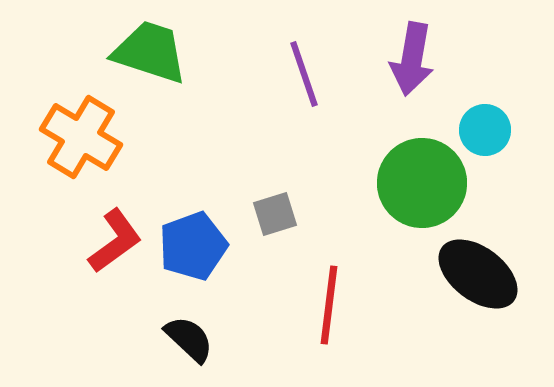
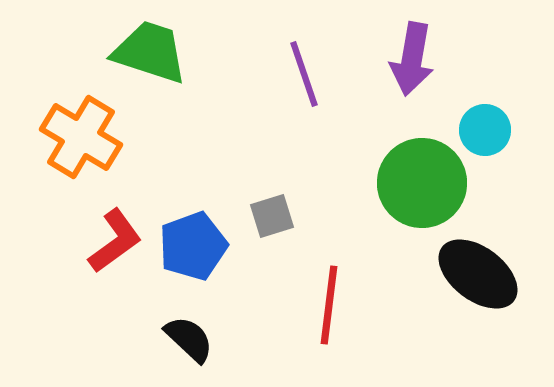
gray square: moved 3 px left, 2 px down
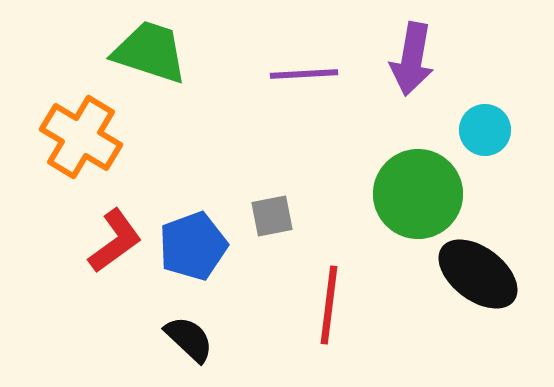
purple line: rotated 74 degrees counterclockwise
green circle: moved 4 px left, 11 px down
gray square: rotated 6 degrees clockwise
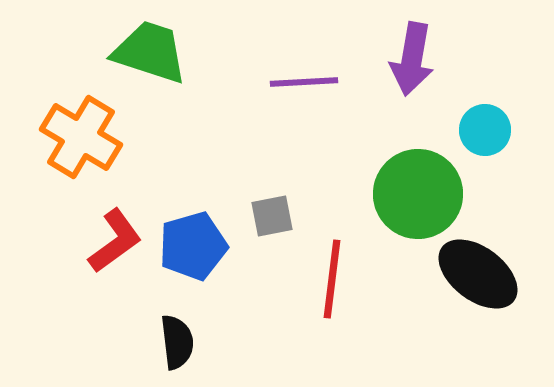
purple line: moved 8 px down
blue pentagon: rotated 4 degrees clockwise
red line: moved 3 px right, 26 px up
black semicircle: moved 12 px left, 3 px down; rotated 40 degrees clockwise
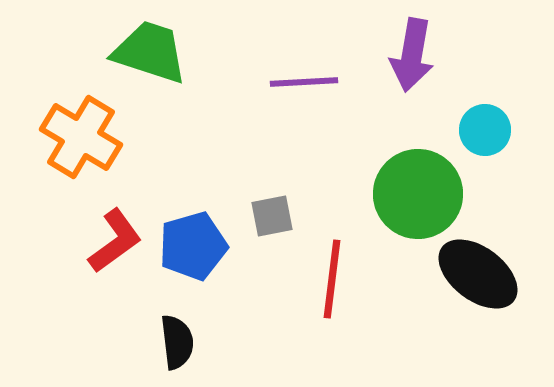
purple arrow: moved 4 px up
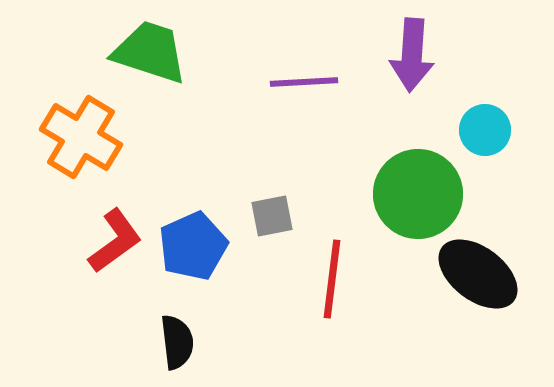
purple arrow: rotated 6 degrees counterclockwise
blue pentagon: rotated 8 degrees counterclockwise
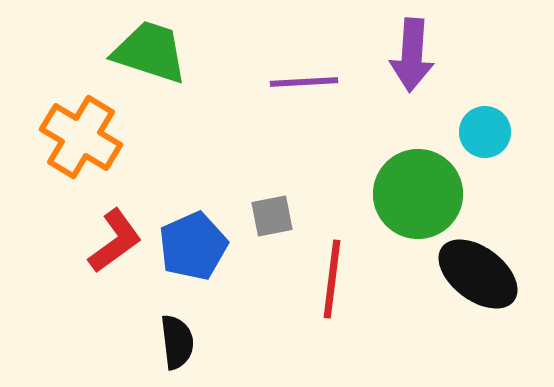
cyan circle: moved 2 px down
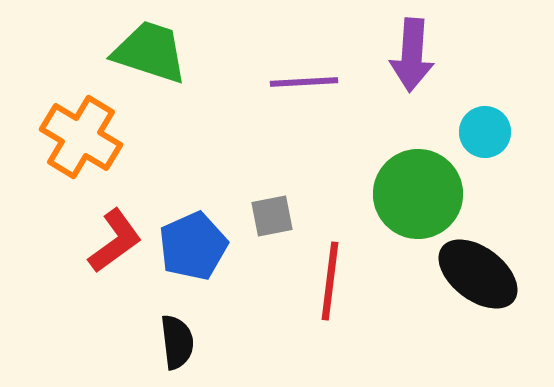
red line: moved 2 px left, 2 px down
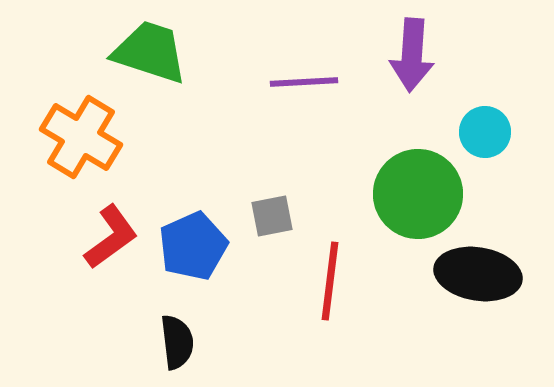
red L-shape: moved 4 px left, 4 px up
black ellipse: rotated 28 degrees counterclockwise
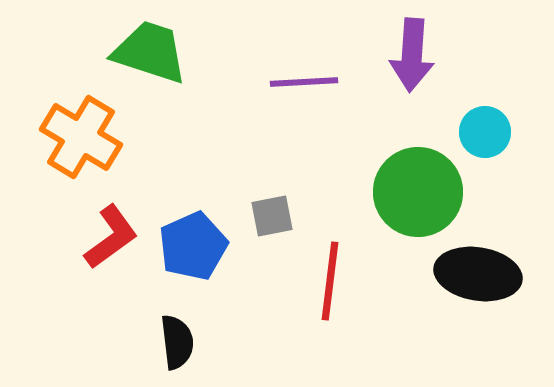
green circle: moved 2 px up
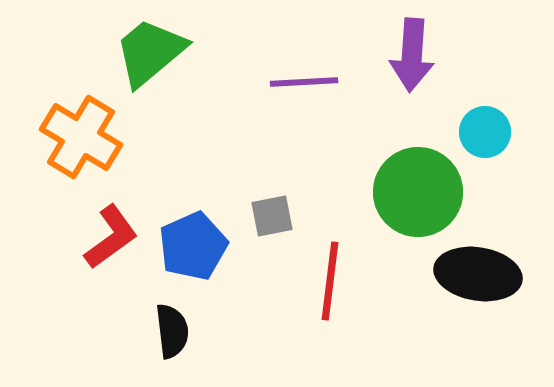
green trapezoid: rotated 58 degrees counterclockwise
black semicircle: moved 5 px left, 11 px up
